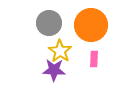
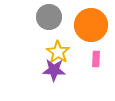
gray circle: moved 6 px up
yellow star: moved 2 px left, 1 px down
pink rectangle: moved 2 px right
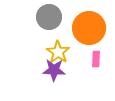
orange circle: moved 2 px left, 3 px down
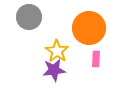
gray circle: moved 20 px left
yellow star: moved 1 px left, 1 px up
purple star: rotated 10 degrees counterclockwise
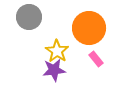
pink rectangle: rotated 42 degrees counterclockwise
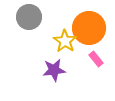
yellow star: moved 8 px right, 10 px up
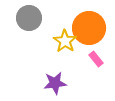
gray circle: moved 1 px down
purple star: moved 1 px right, 13 px down
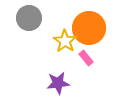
pink rectangle: moved 10 px left, 1 px up
purple star: moved 3 px right
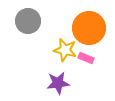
gray circle: moved 1 px left, 3 px down
yellow star: moved 9 px down; rotated 20 degrees counterclockwise
pink rectangle: rotated 28 degrees counterclockwise
